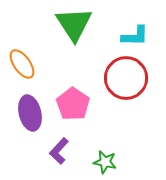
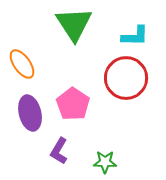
purple L-shape: rotated 12 degrees counterclockwise
green star: rotated 10 degrees counterclockwise
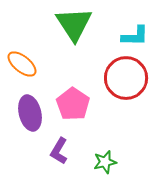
orange ellipse: rotated 16 degrees counterclockwise
green star: rotated 15 degrees counterclockwise
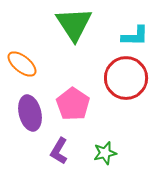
green star: moved 9 px up
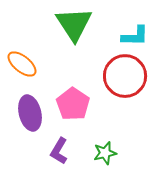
red circle: moved 1 px left, 2 px up
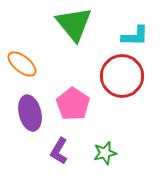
green triangle: rotated 6 degrees counterclockwise
red circle: moved 3 px left
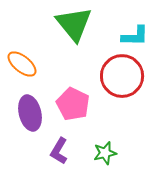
pink pentagon: rotated 8 degrees counterclockwise
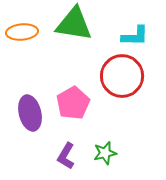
green triangle: rotated 42 degrees counterclockwise
orange ellipse: moved 32 px up; rotated 44 degrees counterclockwise
pink pentagon: moved 1 px up; rotated 16 degrees clockwise
purple L-shape: moved 7 px right, 5 px down
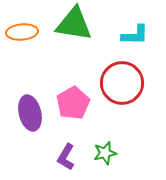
cyan L-shape: moved 1 px up
red circle: moved 7 px down
purple L-shape: moved 1 px down
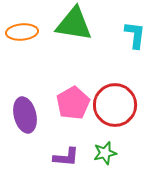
cyan L-shape: rotated 84 degrees counterclockwise
red circle: moved 7 px left, 22 px down
purple ellipse: moved 5 px left, 2 px down
purple L-shape: rotated 116 degrees counterclockwise
